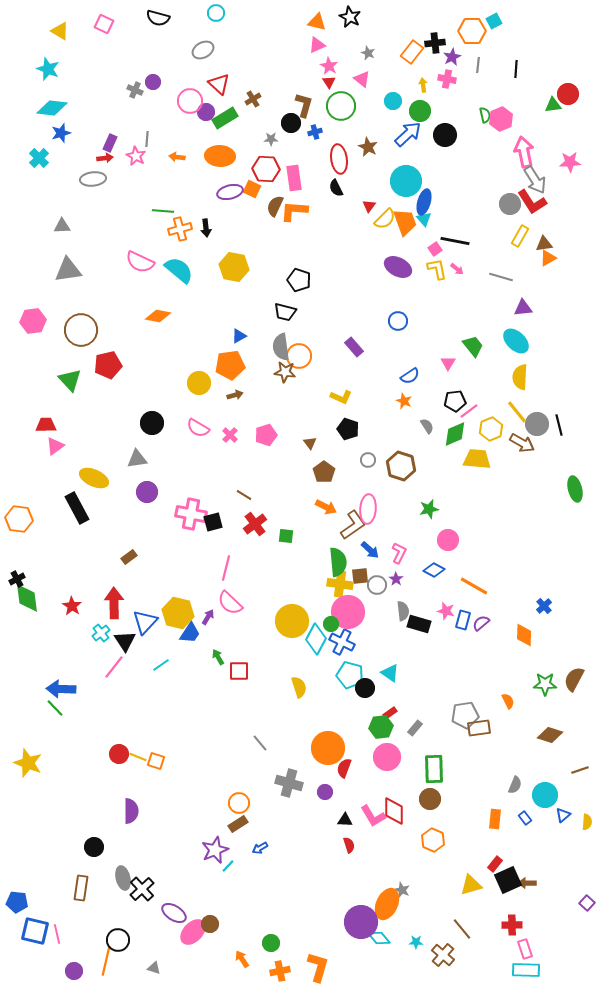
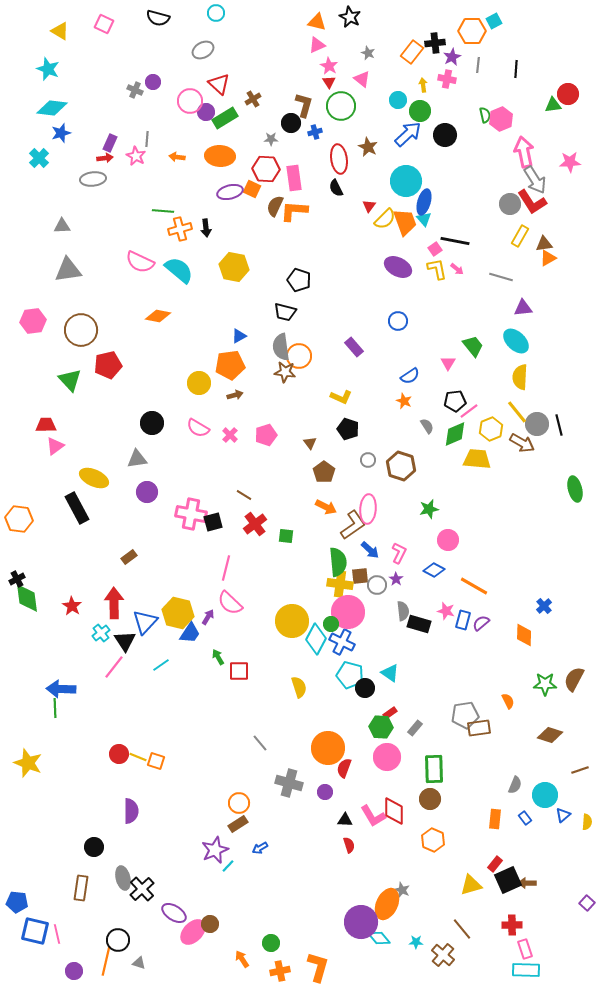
cyan circle at (393, 101): moved 5 px right, 1 px up
green line at (55, 708): rotated 42 degrees clockwise
green hexagon at (381, 727): rotated 10 degrees clockwise
gray triangle at (154, 968): moved 15 px left, 5 px up
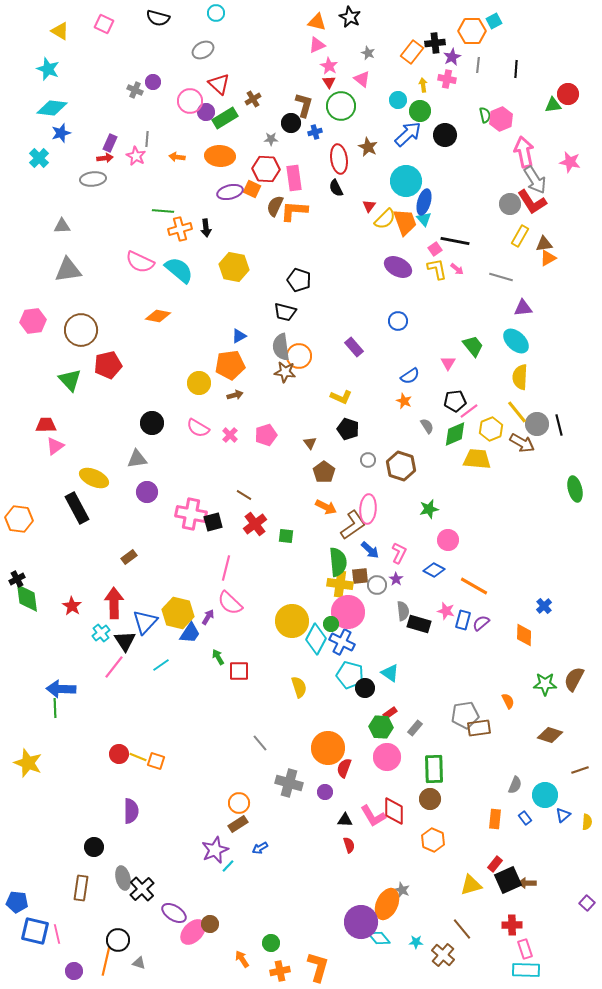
pink star at (570, 162): rotated 15 degrees clockwise
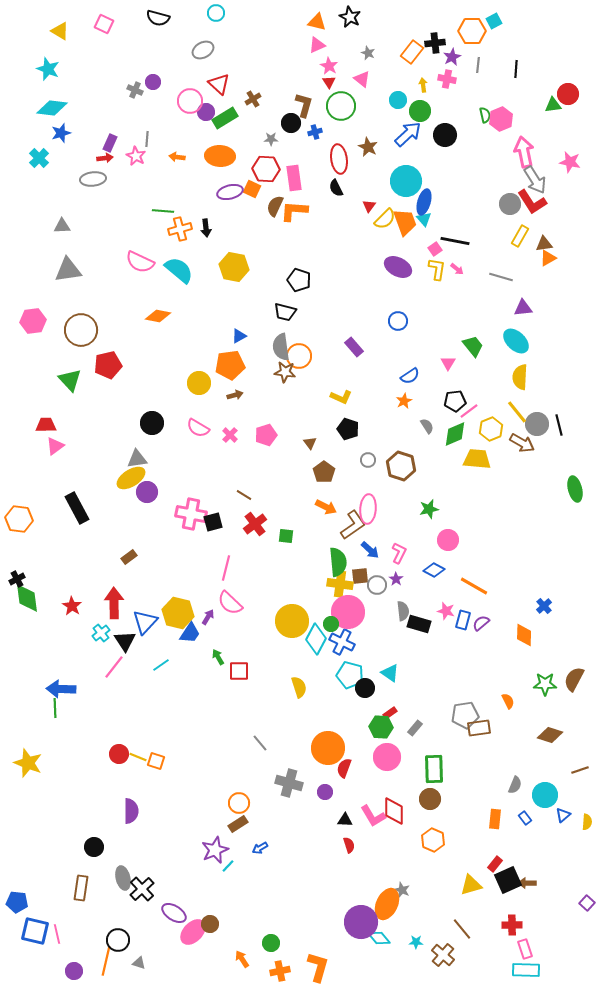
yellow L-shape at (437, 269): rotated 20 degrees clockwise
orange star at (404, 401): rotated 21 degrees clockwise
yellow ellipse at (94, 478): moved 37 px right; rotated 56 degrees counterclockwise
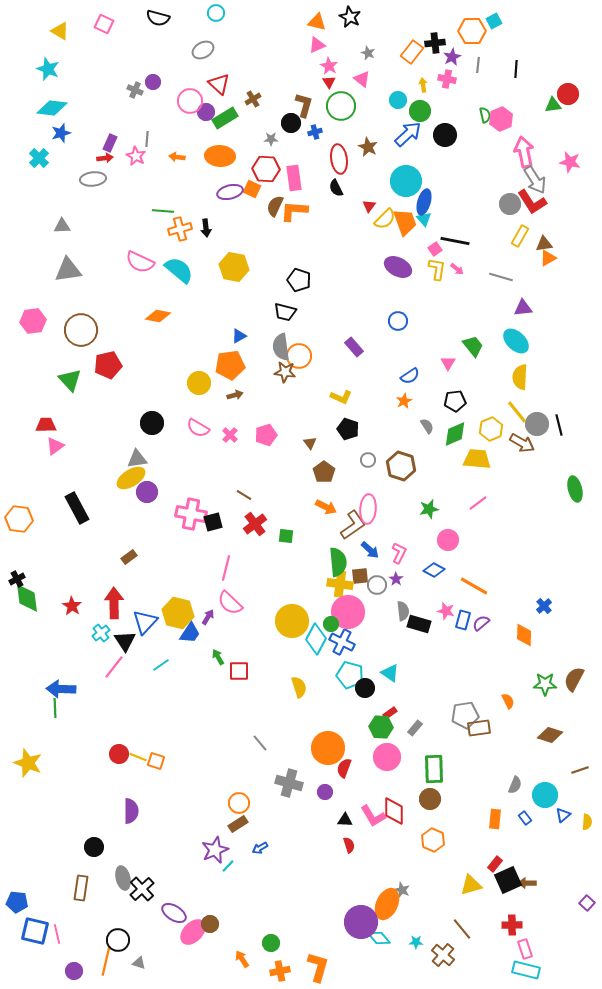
pink line at (469, 411): moved 9 px right, 92 px down
cyan rectangle at (526, 970): rotated 12 degrees clockwise
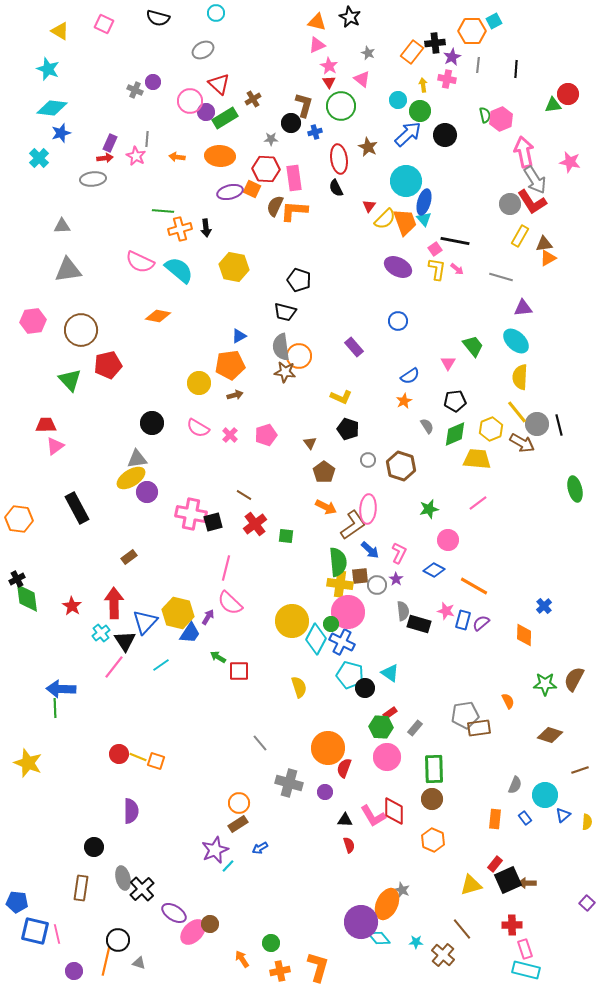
green arrow at (218, 657): rotated 28 degrees counterclockwise
brown circle at (430, 799): moved 2 px right
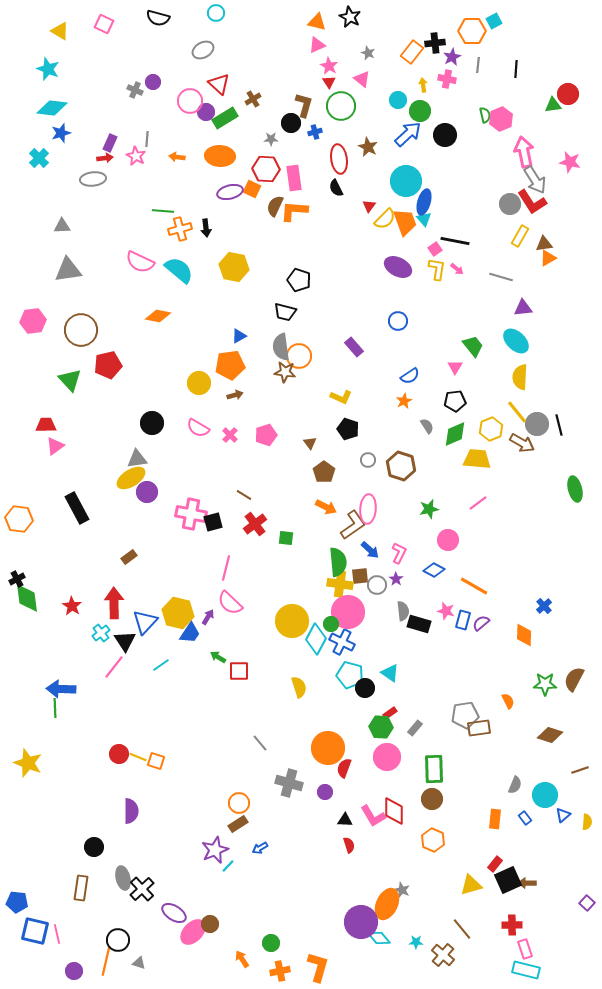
pink triangle at (448, 363): moved 7 px right, 4 px down
green square at (286, 536): moved 2 px down
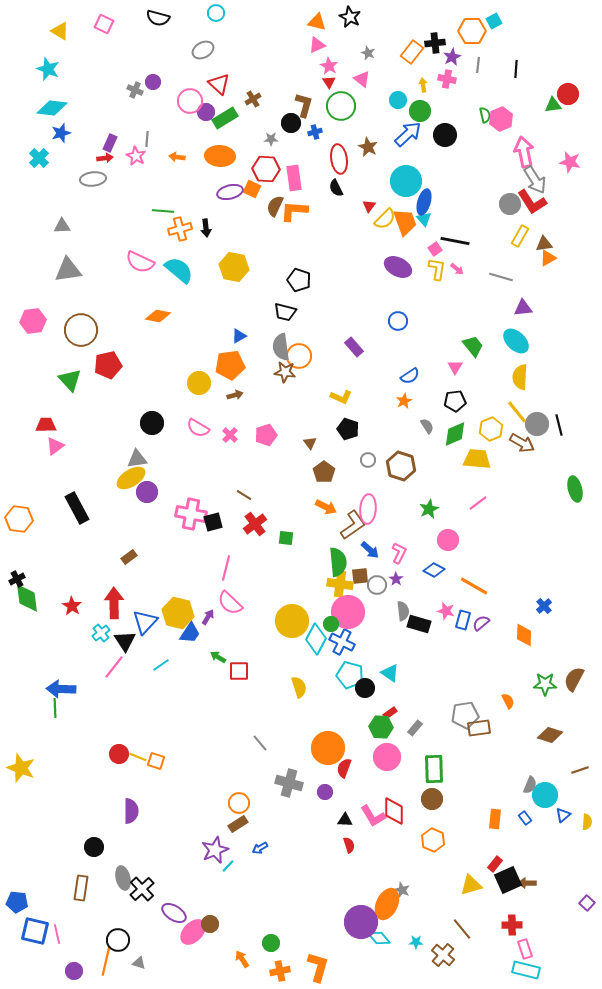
green star at (429, 509): rotated 12 degrees counterclockwise
yellow star at (28, 763): moved 7 px left, 5 px down
gray semicircle at (515, 785): moved 15 px right
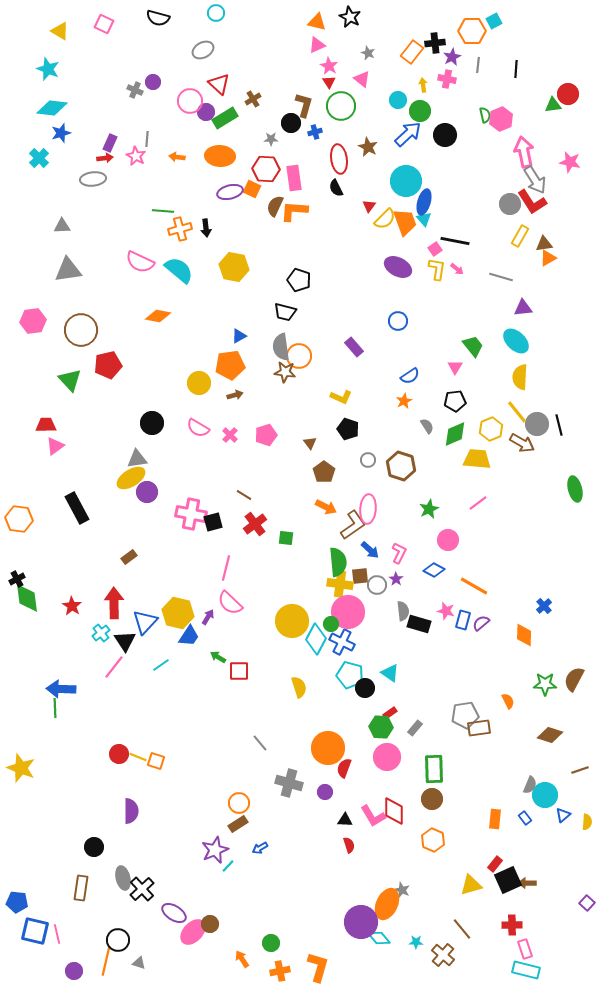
blue trapezoid at (190, 633): moved 1 px left, 3 px down
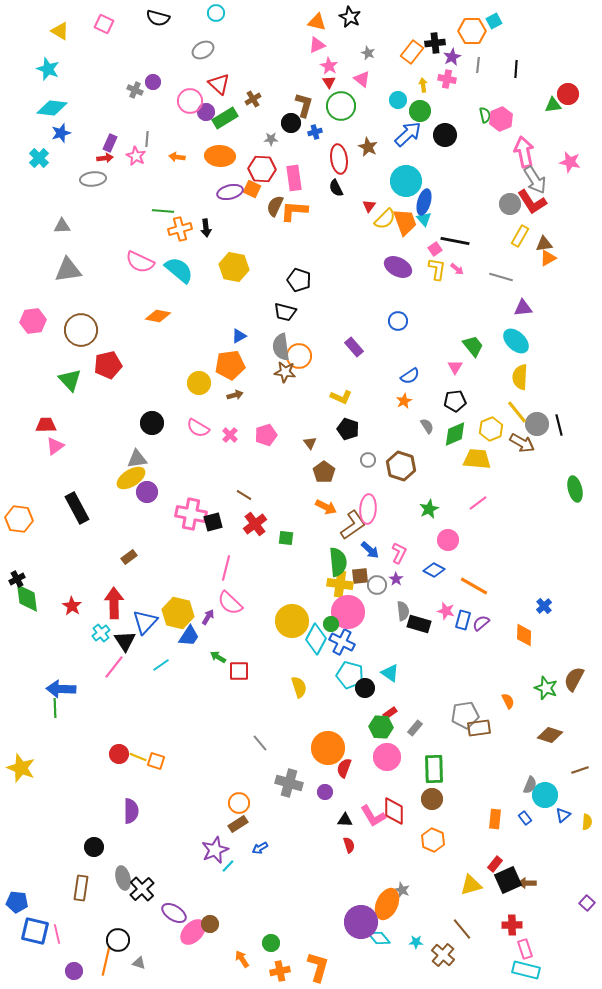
red hexagon at (266, 169): moved 4 px left
green star at (545, 684): moved 1 px right, 4 px down; rotated 20 degrees clockwise
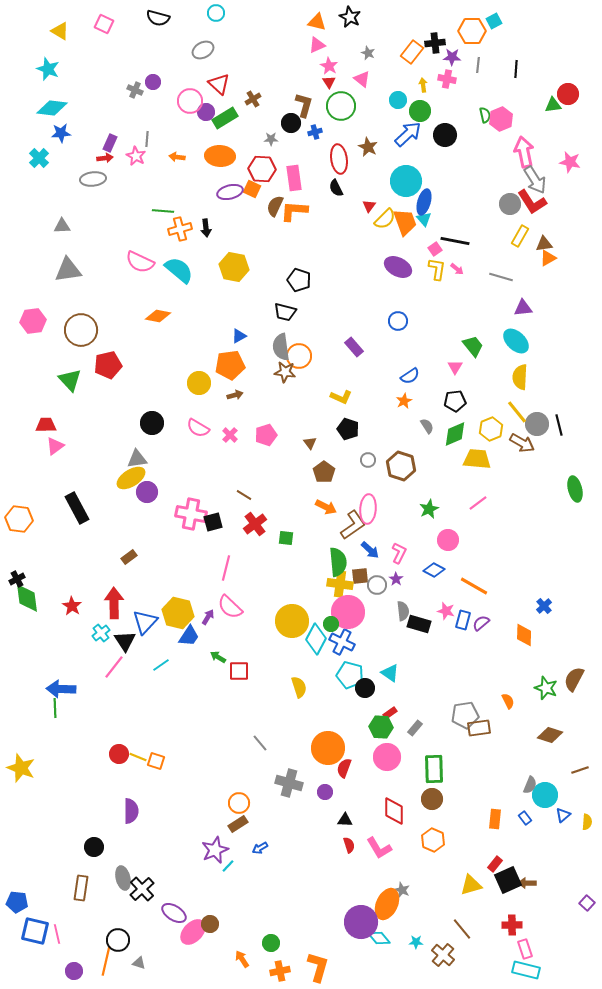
purple star at (452, 57): rotated 30 degrees clockwise
blue star at (61, 133): rotated 12 degrees clockwise
pink semicircle at (230, 603): moved 4 px down
pink L-shape at (373, 816): moved 6 px right, 32 px down
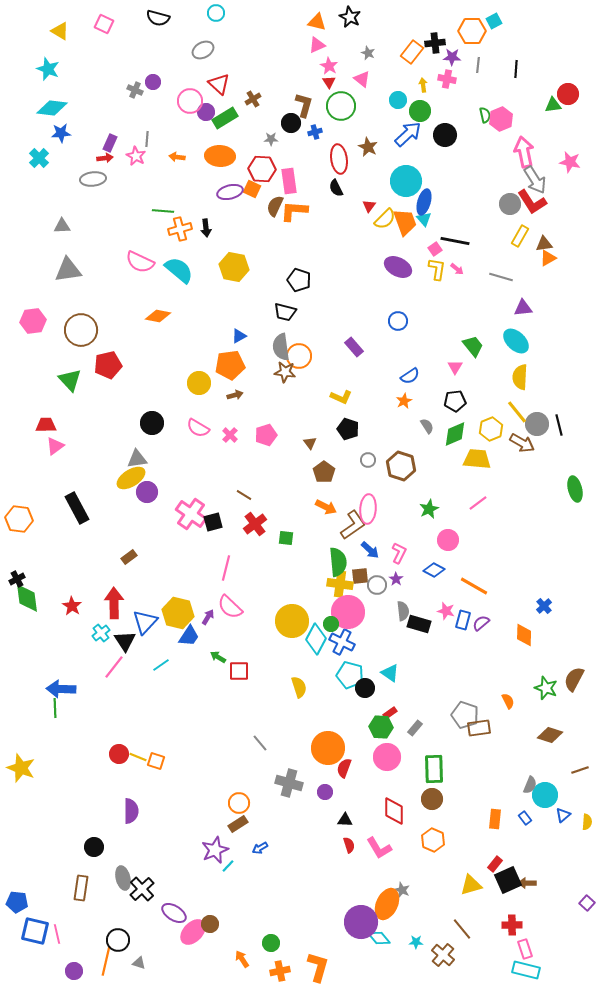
pink rectangle at (294, 178): moved 5 px left, 3 px down
pink cross at (191, 514): rotated 24 degrees clockwise
gray pentagon at (465, 715): rotated 28 degrees clockwise
